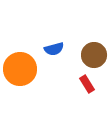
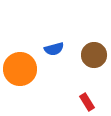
red rectangle: moved 18 px down
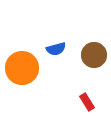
blue semicircle: moved 2 px right
orange circle: moved 2 px right, 1 px up
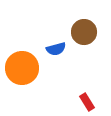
brown circle: moved 10 px left, 23 px up
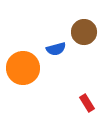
orange circle: moved 1 px right
red rectangle: moved 1 px down
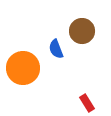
brown circle: moved 2 px left, 1 px up
blue semicircle: rotated 84 degrees clockwise
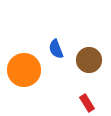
brown circle: moved 7 px right, 29 px down
orange circle: moved 1 px right, 2 px down
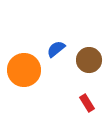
blue semicircle: rotated 72 degrees clockwise
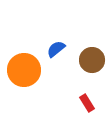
brown circle: moved 3 px right
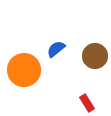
brown circle: moved 3 px right, 4 px up
